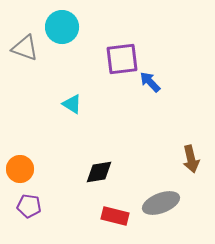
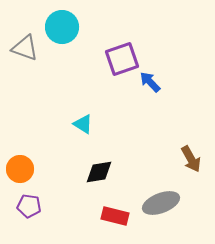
purple square: rotated 12 degrees counterclockwise
cyan triangle: moved 11 px right, 20 px down
brown arrow: rotated 16 degrees counterclockwise
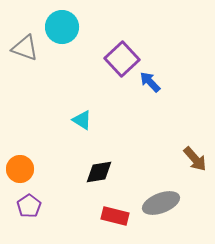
purple square: rotated 24 degrees counterclockwise
cyan triangle: moved 1 px left, 4 px up
brown arrow: moved 4 px right; rotated 12 degrees counterclockwise
purple pentagon: rotated 30 degrees clockwise
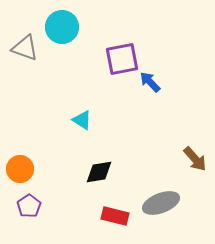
purple square: rotated 32 degrees clockwise
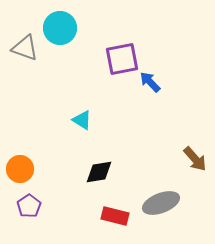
cyan circle: moved 2 px left, 1 px down
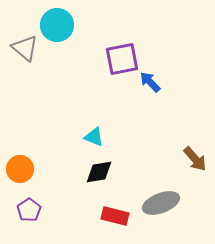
cyan circle: moved 3 px left, 3 px up
gray triangle: rotated 20 degrees clockwise
cyan triangle: moved 12 px right, 17 px down; rotated 10 degrees counterclockwise
purple pentagon: moved 4 px down
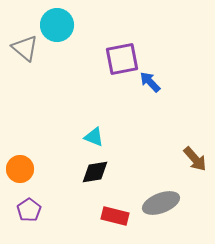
black diamond: moved 4 px left
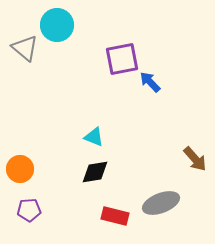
purple pentagon: rotated 30 degrees clockwise
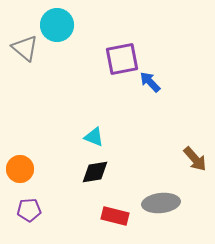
gray ellipse: rotated 15 degrees clockwise
